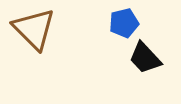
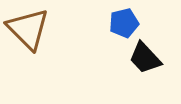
brown triangle: moved 6 px left
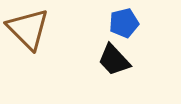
black trapezoid: moved 31 px left, 2 px down
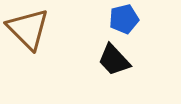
blue pentagon: moved 4 px up
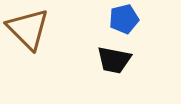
black trapezoid: rotated 36 degrees counterclockwise
